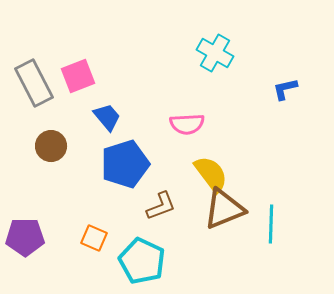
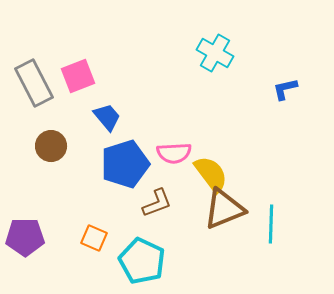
pink semicircle: moved 13 px left, 29 px down
brown L-shape: moved 4 px left, 3 px up
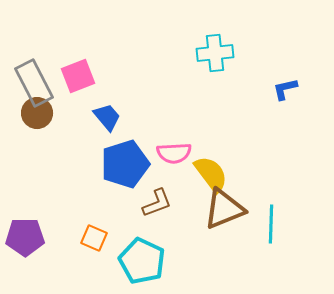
cyan cross: rotated 36 degrees counterclockwise
brown circle: moved 14 px left, 33 px up
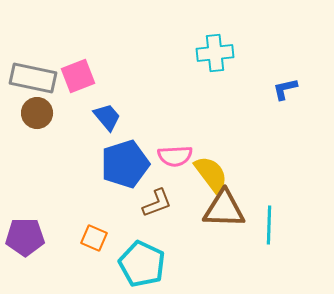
gray rectangle: moved 1 px left, 5 px up; rotated 51 degrees counterclockwise
pink semicircle: moved 1 px right, 3 px down
brown triangle: rotated 24 degrees clockwise
cyan line: moved 2 px left, 1 px down
cyan pentagon: moved 3 px down
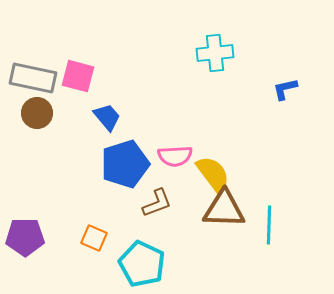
pink square: rotated 36 degrees clockwise
yellow semicircle: moved 2 px right
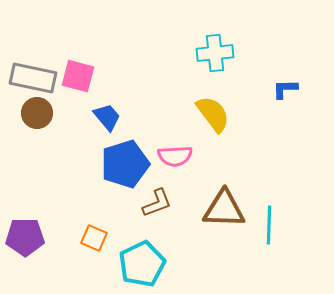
blue L-shape: rotated 12 degrees clockwise
yellow semicircle: moved 60 px up
cyan pentagon: rotated 21 degrees clockwise
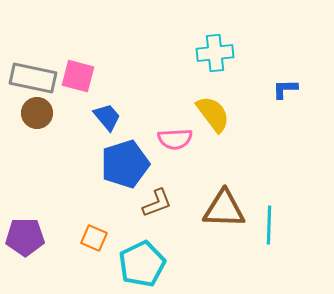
pink semicircle: moved 17 px up
